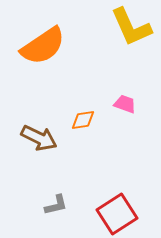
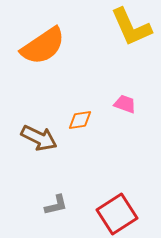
orange diamond: moved 3 px left
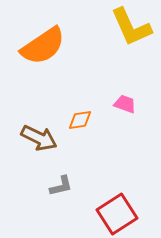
gray L-shape: moved 5 px right, 19 px up
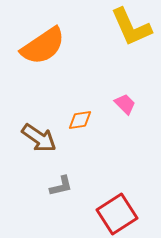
pink trapezoid: rotated 25 degrees clockwise
brown arrow: rotated 9 degrees clockwise
